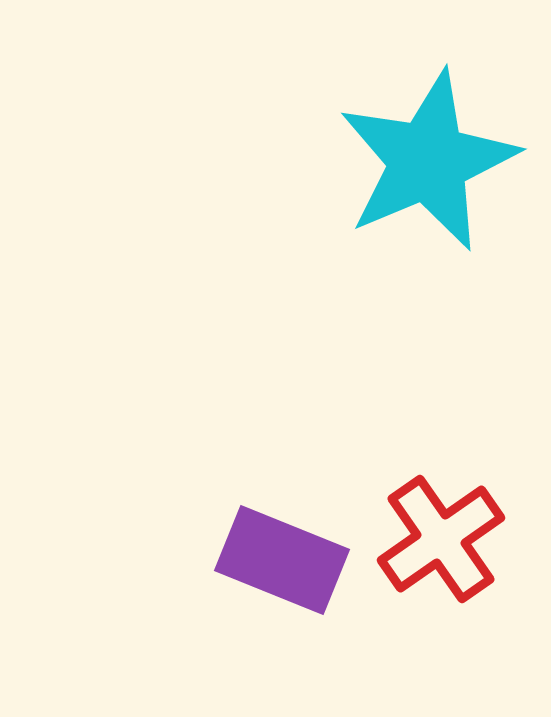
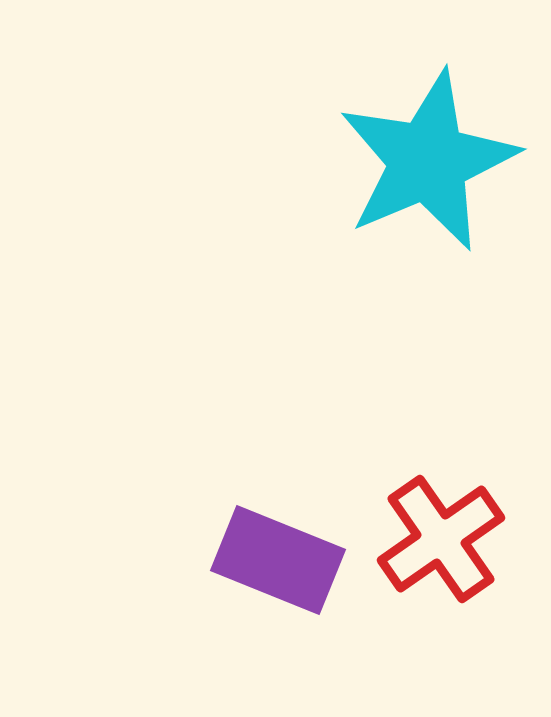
purple rectangle: moved 4 px left
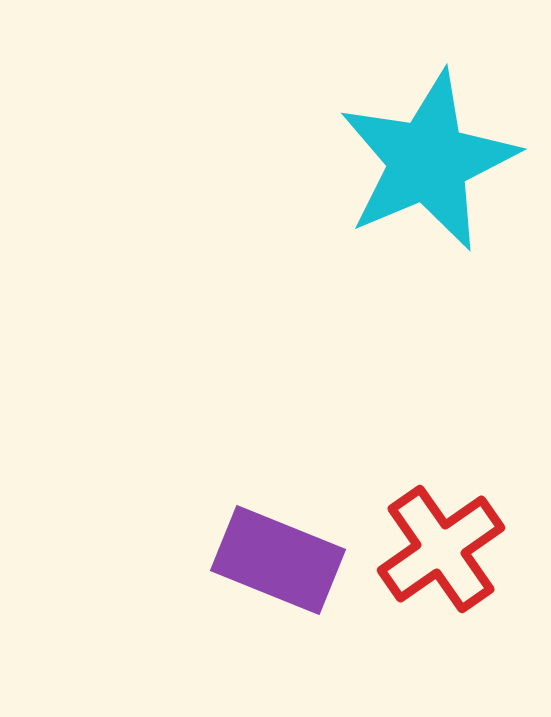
red cross: moved 10 px down
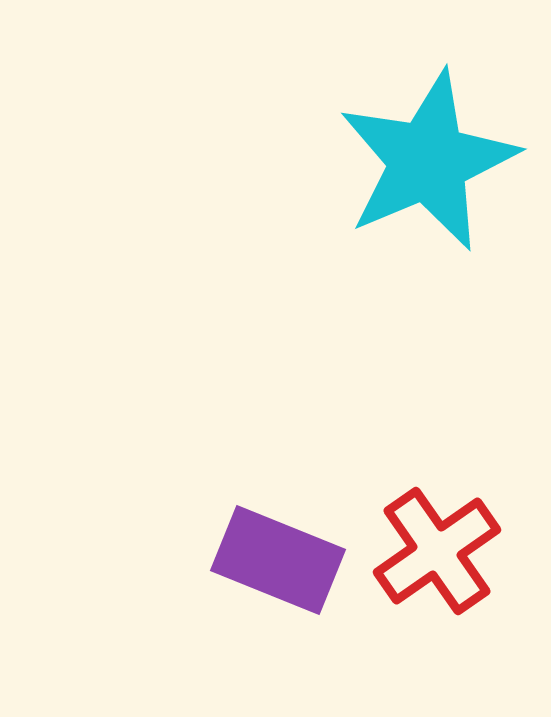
red cross: moved 4 px left, 2 px down
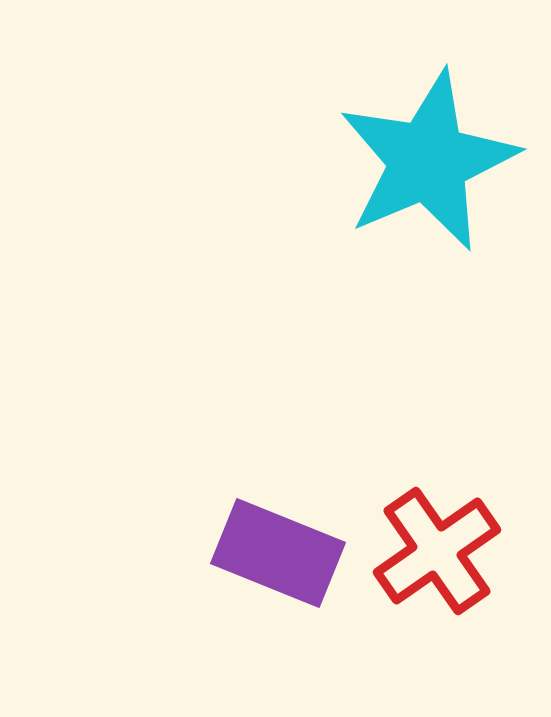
purple rectangle: moved 7 px up
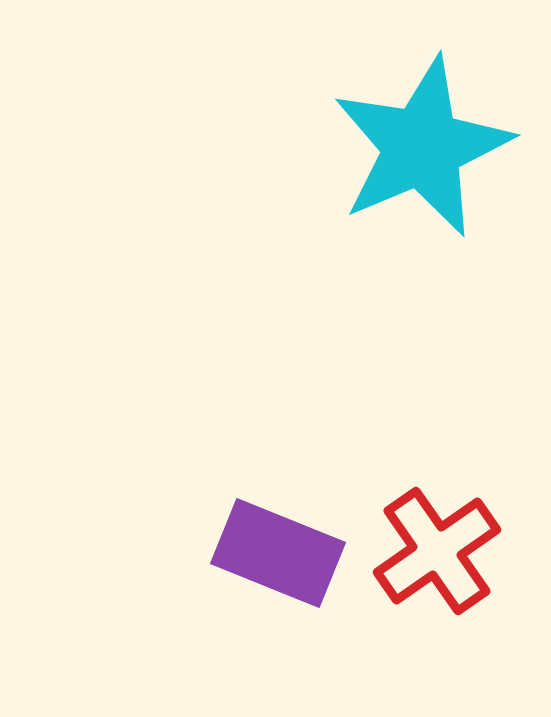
cyan star: moved 6 px left, 14 px up
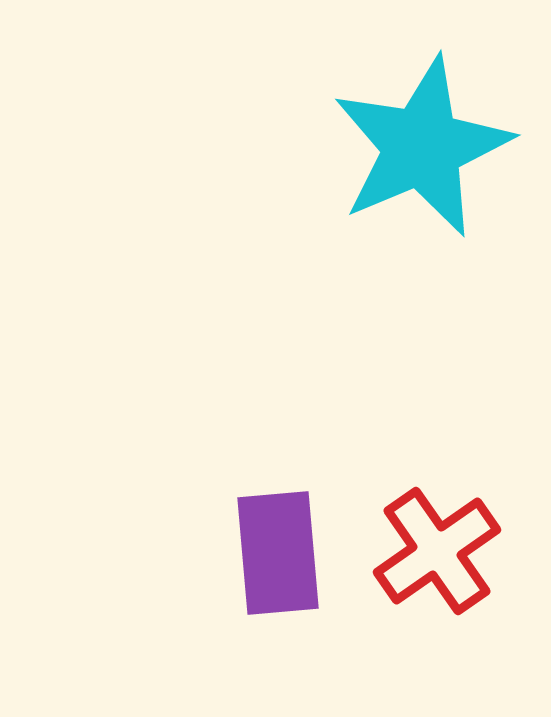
purple rectangle: rotated 63 degrees clockwise
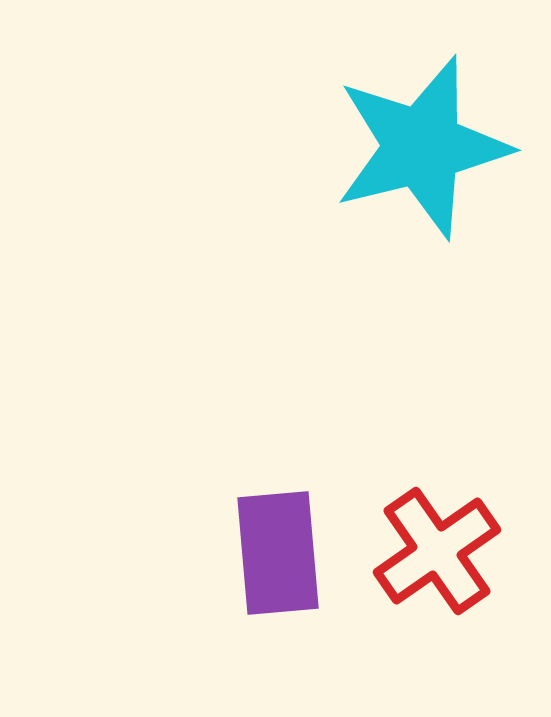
cyan star: rotated 9 degrees clockwise
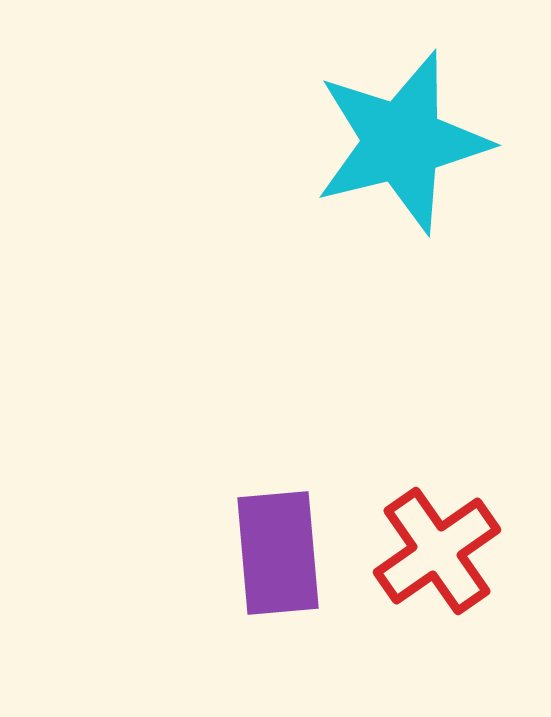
cyan star: moved 20 px left, 5 px up
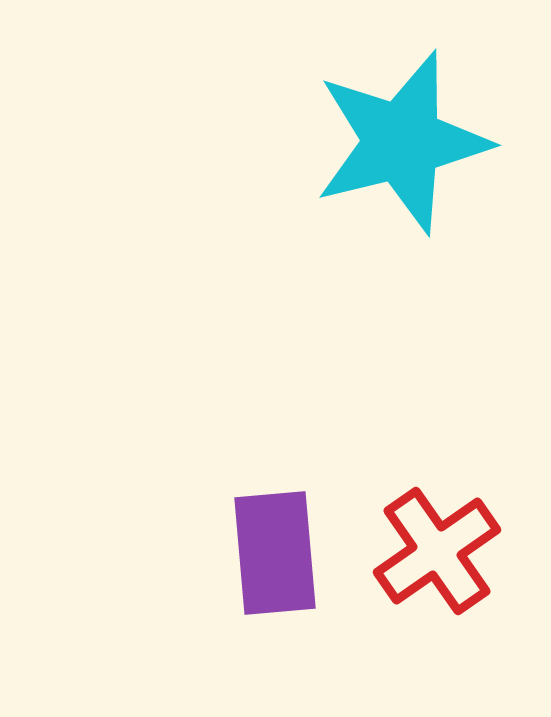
purple rectangle: moved 3 px left
